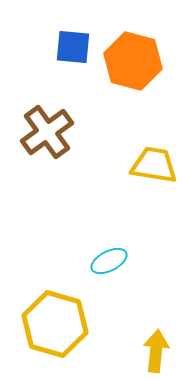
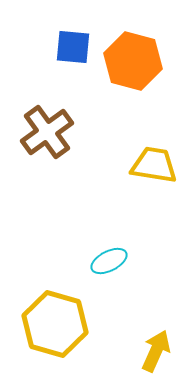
yellow arrow: rotated 18 degrees clockwise
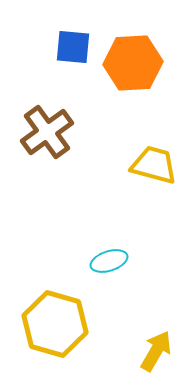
orange hexagon: moved 2 px down; rotated 18 degrees counterclockwise
yellow trapezoid: rotated 6 degrees clockwise
cyan ellipse: rotated 9 degrees clockwise
yellow arrow: rotated 6 degrees clockwise
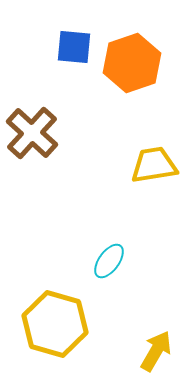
blue square: moved 1 px right
orange hexagon: moved 1 px left; rotated 16 degrees counterclockwise
brown cross: moved 15 px left, 1 px down; rotated 12 degrees counterclockwise
yellow trapezoid: rotated 24 degrees counterclockwise
cyan ellipse: rotated 36 degrees counterclockwise
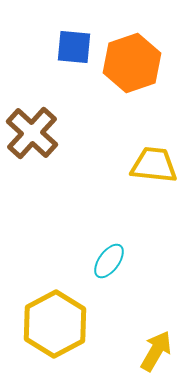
yellow trapezoid: rotated 15 degrees clockwise
yellow hexagon: rotated 16 degrees clockwise
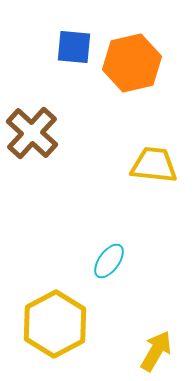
orange hexagon: rotated 6 degrees clockwise
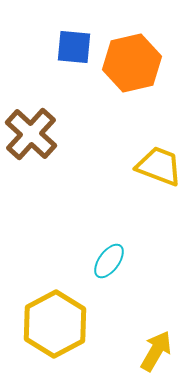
brown cross: moved 1 px left, 1 px down
yellow trapezoid: moved 5 px right, 1 px down; rotated 15 degrees clockwise
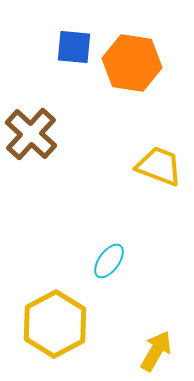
orange hexagon: rotated 22 degrees clockwise
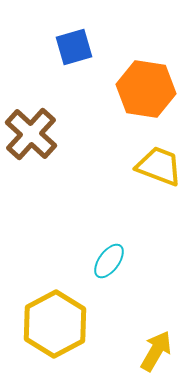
blue square: rotated 21 degrees counterclockwise
orange hexagon: moved 14 px right, 26 px down
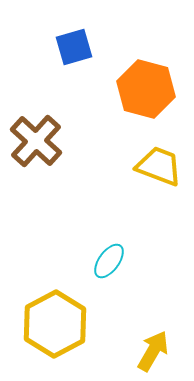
orange hexagon: rotated 6 degrees clockwise
brown cross: moved 5 px right, 7 px down
yellow arrow: moved 3 px left
